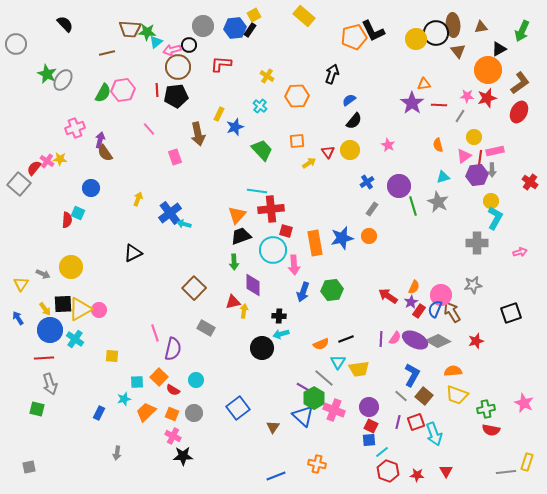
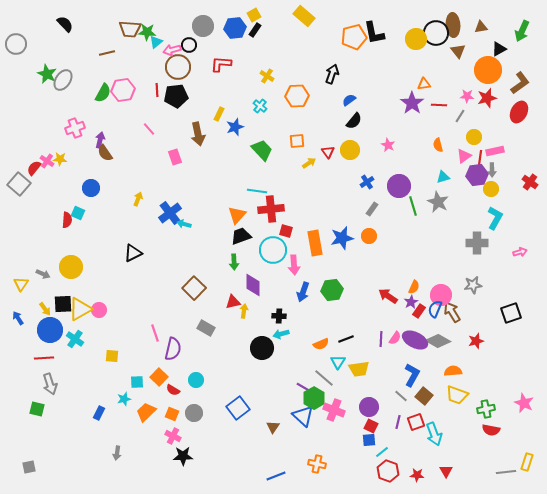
black rectangle at (250, 30): moved 5 px right
black L-shape at (373, 31): moved 1 px right, 2 px down; rotated 15 degrees clockwise
yellow circle at (491, 201): moved 12 px up
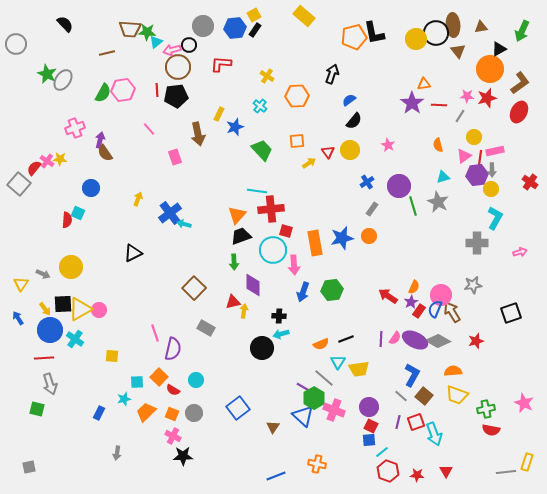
orange circle at (488, 70): moved 2 px right, 1 px up
